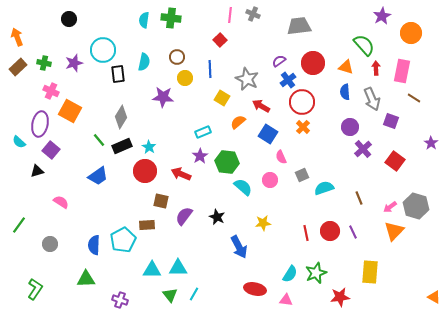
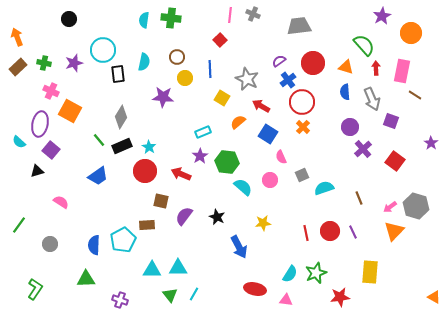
brown line at (414, 98): moved 1 px right, 3 px up
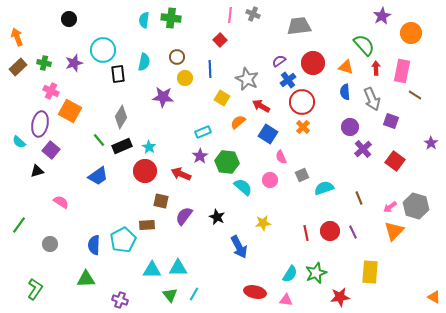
red ellipse at (255, 289): moved 3 px down
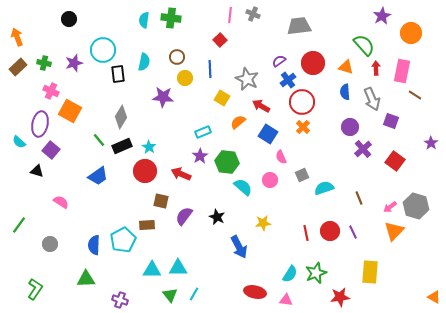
black triangle at (37, 171): rotated 32 degrees clockwise
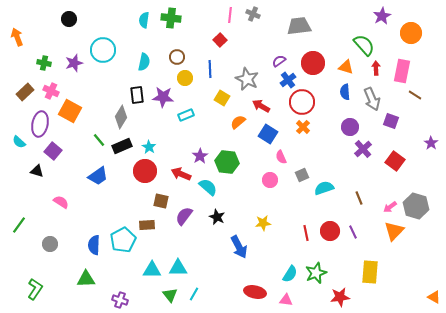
brown rectangle at (18, 67): moved 7 px right, 25 px down
black rectangle at (118, 74): moved 19 px right, 21 px down
cyan rectangle at (203, 132): moved 17 px left, 17 px up
purple square at (51, 150): moved 2 px right, 1 px down
cyan semicircle at (243, 187): moved 35 px left
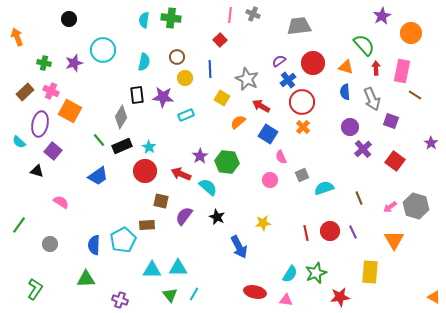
orange triangle at (394, 231): moved 9 px down; rotated 15 degrees counterclockwise
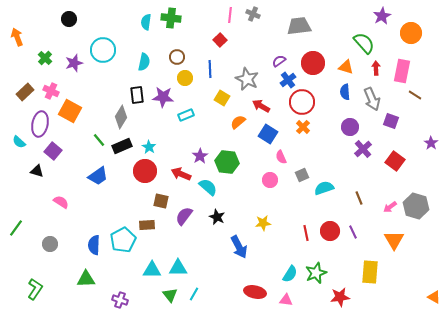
cyan semicircle at (144, 20): moved 2 px right, 2 px down
green semicircle at (364, 45): moved 2 px up
green cross at (44, 63): moved 1 px right, 5 px up; rotated 32 degrees clockwise
green line at (19, 225): moved 3 px left, 3 px down
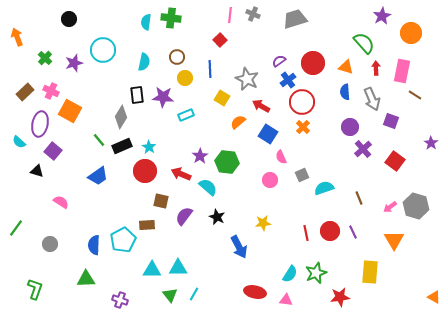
gray trapezoid at (299, 26): moved 4 px left, 7 px up; rotated 10 degrees counterclockwise
green L-shape at (35, 289): rotated 15 degrees counterclockwise
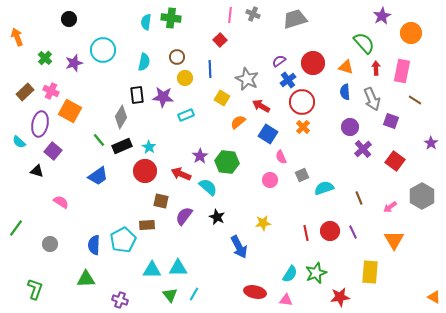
brown line at (415, 95): moved 5 px down
gray hexagon at (416, 206): moved 6 px right, 10 px up; rotated 15 degrees clockwise
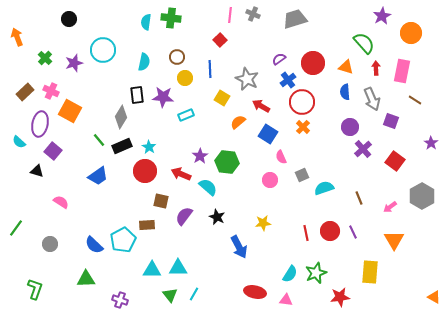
purple semicircle at (279, 61): moved 2 px up
blue semicircle at (94, 245): rotated 48 degrees counterclockwise
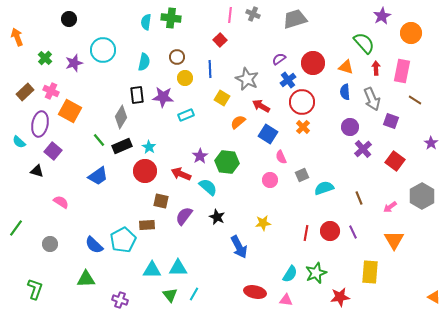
red line at (306, 233): rotated 21 degrees clockwise
